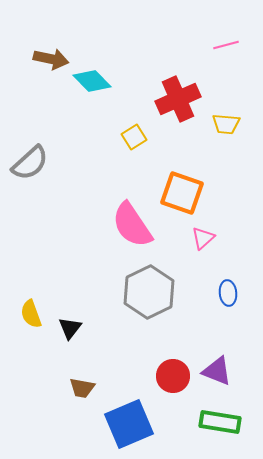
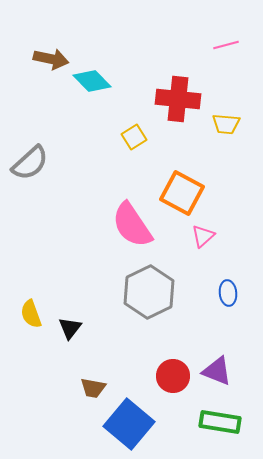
red cross: rotated 30 degrees clockwise
orange square: rotated 9 degrees clockwise
pink triangle: moved 2 px up
brown trapezoid: moved 11 px right
blue square: rotated 27 degrees counterclockwise
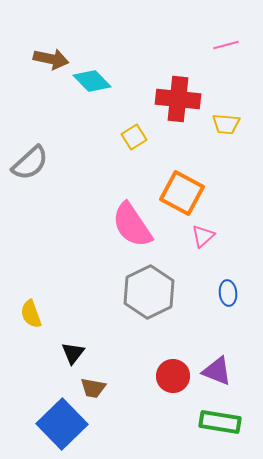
black triangle: moved 3 px right, 25 px down
blue square: moved 67 px left; rotated 6 degrees clockwise
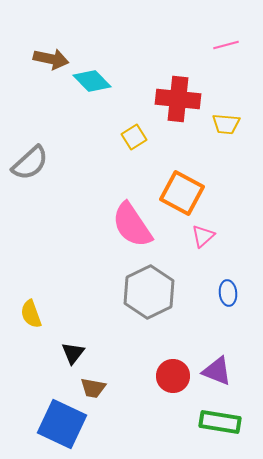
blue square: rotated 21 degrees counterclockwise
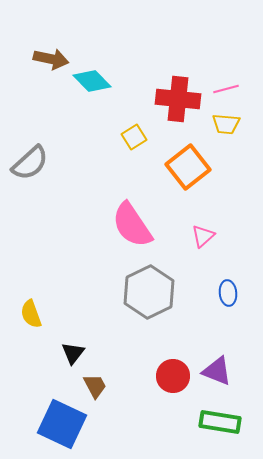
pink line: moved 44 px down
orange square: moved 6 px right, 26 px up; rotated 24 degrees clockwise
brown trapezoid: moved 2 px right, 2 px up; rotated 128 degrees counterclockwise
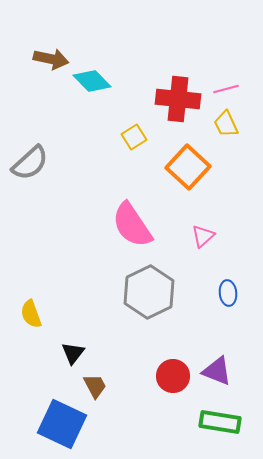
yellow trapezoid: rotated 60 degrees clockwise
orange square: rotated 9 degrees counterclockwise
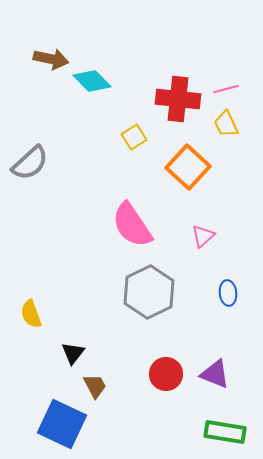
purple triangle: moved 2 px left, 3 px down
red circle: moved 7 px left, 2 px up
green rectangle: moved 5 px right, 10 px down
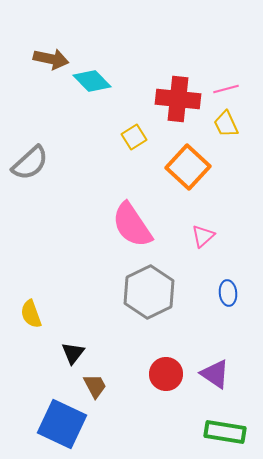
purple triangle: rotated 12 degrees clockwise
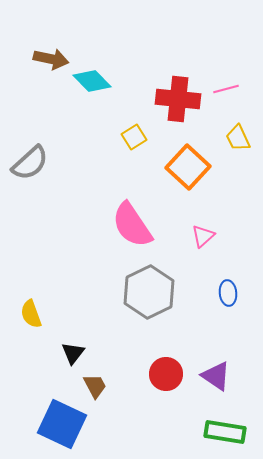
yellow trapezoid: moved 12 px right, 14 px down
purple triangle: moved 1 px right, 2 px down
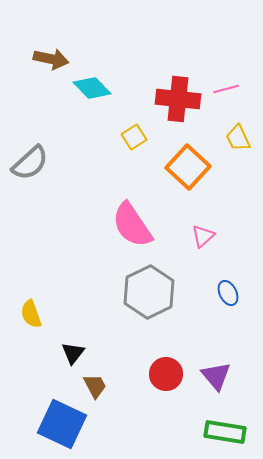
cyan diamond: moved 7 px down
blue ellipse: rotated 20 degrees counterclockwise
purple triangle: rotated 16 degrees clockwise
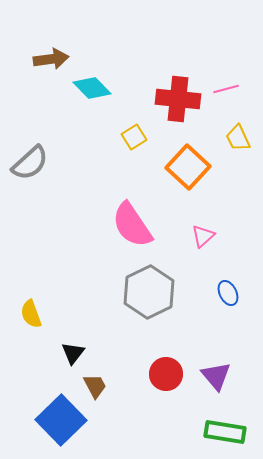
brown arrow: rotated 20 degrees counterclockwise
blue square: moved 1 px left, 4 px up; rotated 21 degrees clockwise
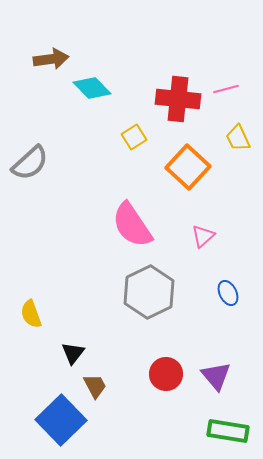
green rectangle: moved 3 px right, 1 px up
